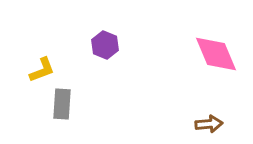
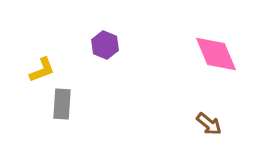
brown arrow: rotated 44 degrees clockwise
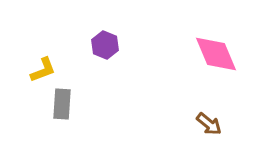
yellow L-shape: moved 1 px right
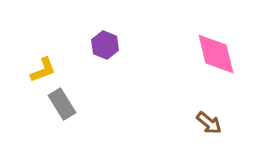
pink diamond: rotated 9 degrees clockwise
gray rectangle: rotated 36 degrees counterclockwise
brown arrow: moved 1 px up
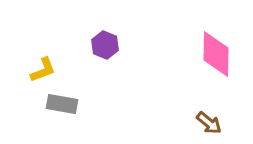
pink diamond: rotated 15 degrees clockwise
gray rectangle: rotated 48 degrees counterclockwise
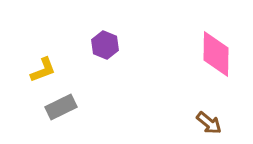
gray rectangle: moved 1 px left, 3 px down; rotated 36 degrees counterclockwise
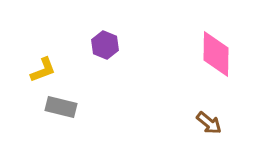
gray rectangle: rotated 40 degrees clockwise
